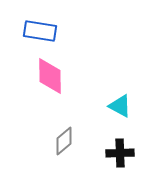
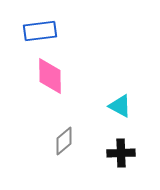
blue rectangle: rotated 16 degrees counterclockwise
black cross: moved 1 px right
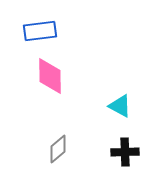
gray diamond: moved 6 px left, 8 px down
black cross: moved 4 px right, 1 px up
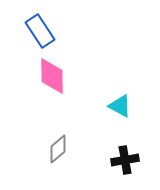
blue rectangle: rotated 64 degrees clockwise
pink diamond: moved 2 px right
black cross: moved 8 px down; rotated 8 degrees counterclockwise
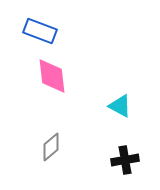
blue rectangle: rotated 36 degrees counterclockwise
pink diamond: rotated 6 degrees counterclockwise
gray diamond: moved 7 px left, 2 px up
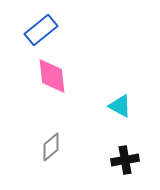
blue rectangle: moved 1 px right, 1 px up; rotated 60 degrees counterclockwise
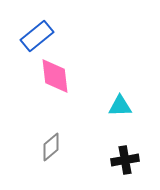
blue rectangle: moved 4 px left, 6 px down
pink diamond: moved 3 px right
cyan triangle: rotated 30 degrees counterclockwise
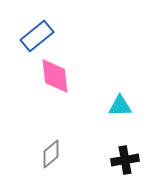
gray diamond: moved 7 px down
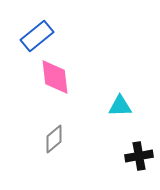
pink diamond: moved 1 px down
gray diamond: moved 3 px right, 15 px up
black cross: moved 14 px right, 4 px up
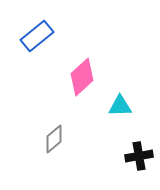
pink diamond: moved 27 px right; rotated 54 degrees clockwise
